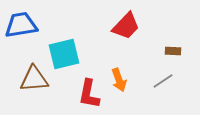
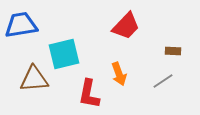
orange arrow: moved 6 px up
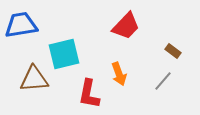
brown rectangle: rotated 35 degrees clockwise
gray line: rotated 15 degrees counterclockwise
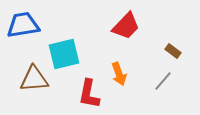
blue trapezoid: moved 2 px right
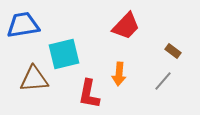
orange arrow: rotated 25 degrees clockwise
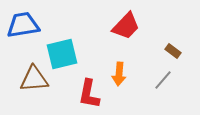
cyan square: moved 2 px left
gray line: moved 1 px up
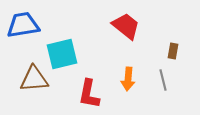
red trapezoid: rotated 96 degrees counterclockwise
brown rectangle: rotated 63 degrees clockwise
orange arrow: moved 9 px right, 5 px down
gray line: rotated 55 degrees counterclockwise
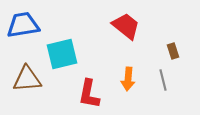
brown rectangle: rotated 28 degrees counterclockwise
brown triangle: moved 7 px left
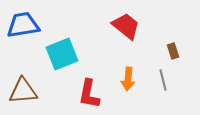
cyan square: rotated 8 degrees counterclockwise
brown triangle: moved 4 px left, 12 px down
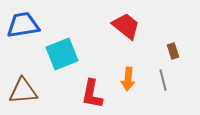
red L-shape: moved 3 px right
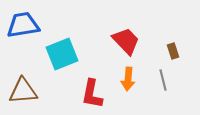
red trapezoid: moved 15 px down; rotated 8 degrees clockwise
